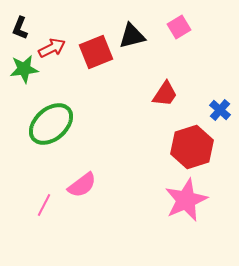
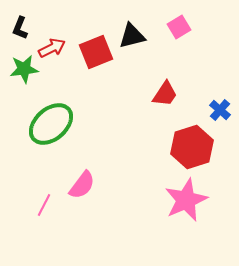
pink semicircle: rotated 16 degrees counterclockwise
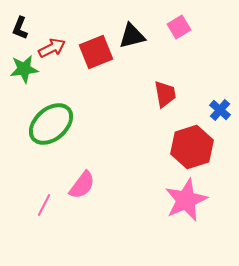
red trapezoid: rotated 44 degrees counterclockwise
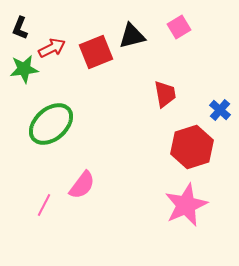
pink star: moved 5 px down
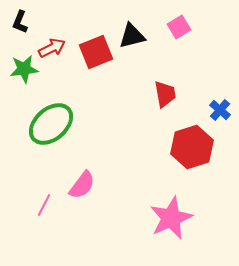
black L-shape: moved 6 px up
pink star: moved 15 px left, 13 px down
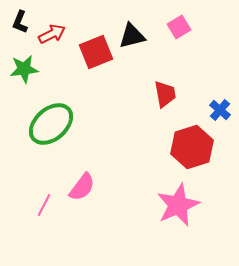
red arrow: moved 14 px up
pink semicircle: moved 2 px down
pink star: moved 7 px right, 13 px up
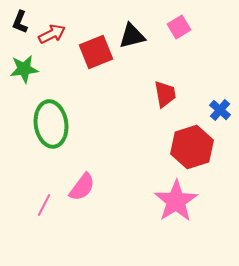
green ellipse: rotated 57 degrees counterclockwise
pink star: moved 2 px left, 4 px up; rotated 9 degrees counterclockwise
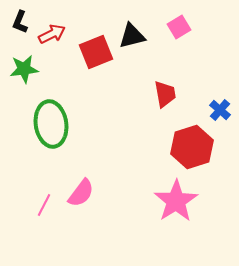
pink semicircle: moved 1 px left, 6 px down
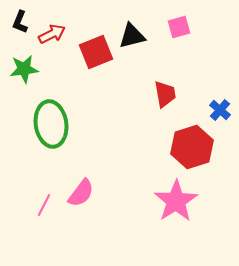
pink square: rotated 15 degrees clockwise
